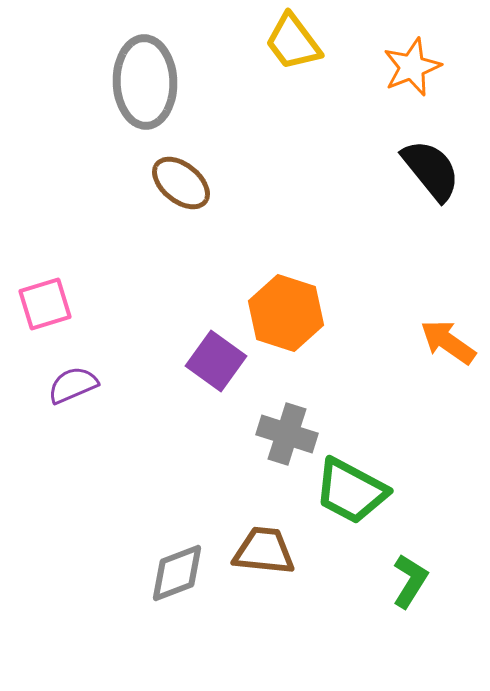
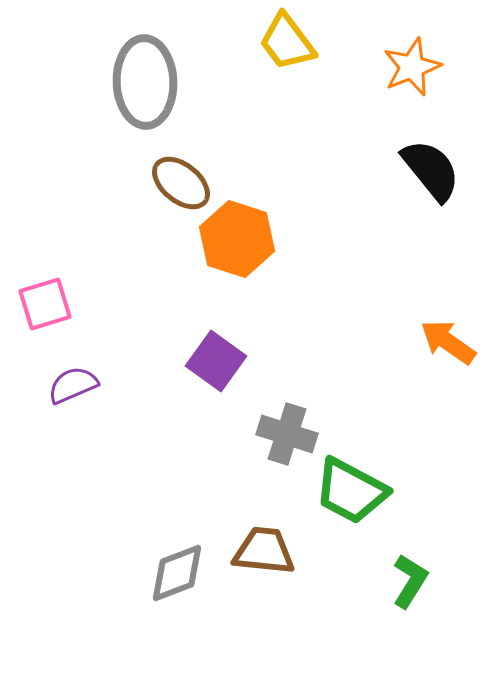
yellow trapezoid: moved 6 px left
orange hexagon: moved 49 px left, 74 px up
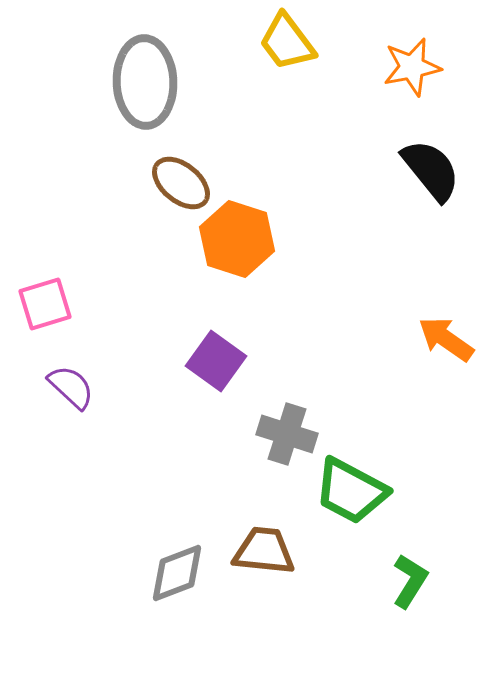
orange star: rotated 10 degrees clockwise
orange arrow: moved 2 px left, 3 px up
purple semicircle: moved 2 px left, 2 px down; rotated 66 degrees clockwise
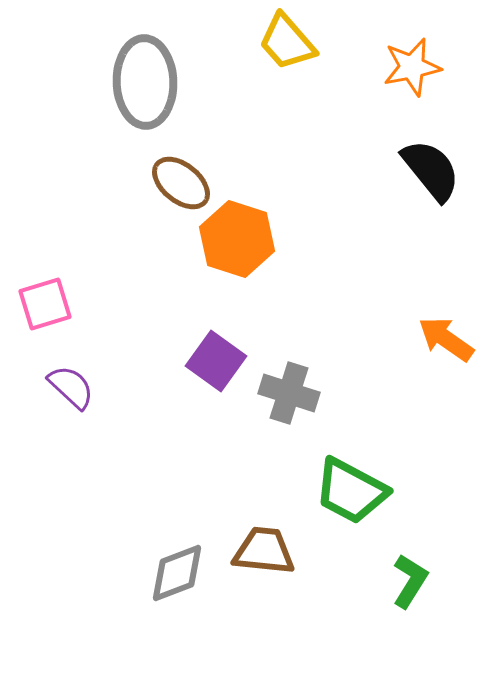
yellow trapezoid: rotated 4 degrees counterclockwise
gray cross: moved 2 px right, 41 px up
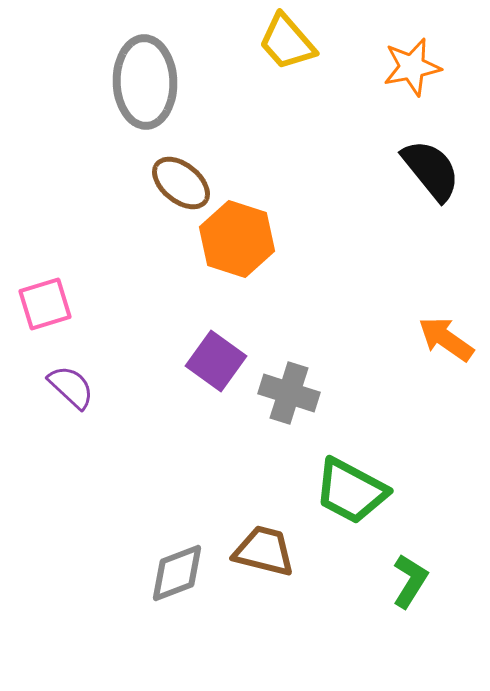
brown trapezoid: rotated 8 degrees clockwise
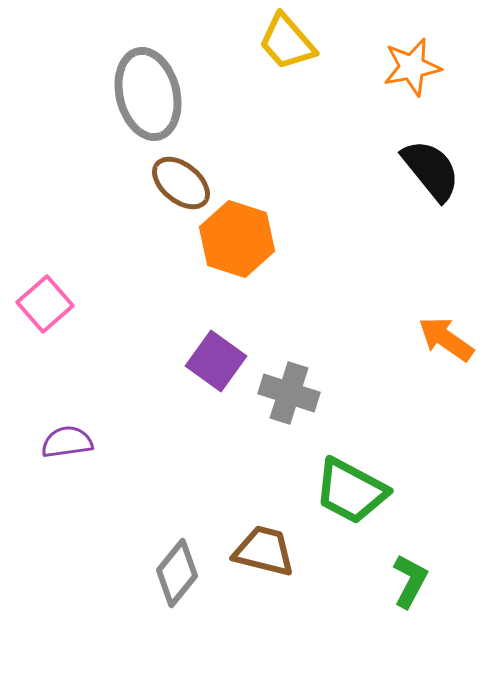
gray ellipse: moved 3 px right, 12 px down; rotated 12 degrees counterclockwise
pink square: rotated 24 degrees counterclockwise
purple semicircle: moved 4 px left, 55 px down; rotated 51 degrees counterclockwise
gray diamond: rotated 30 degrees counterclockwise
green L-shape: rotated 4 degrees counterclockwise
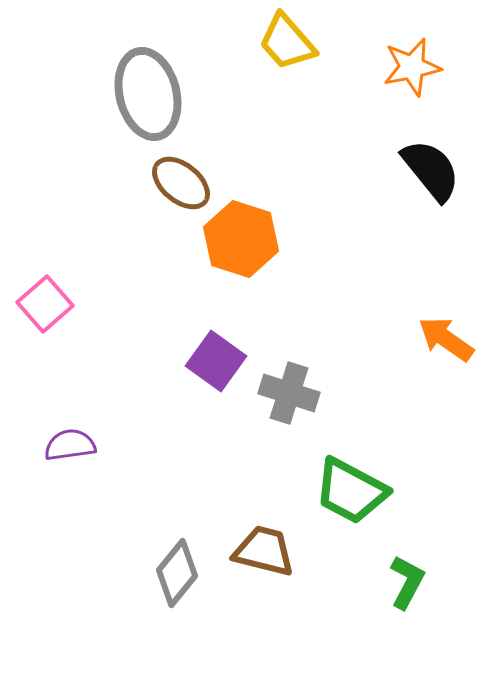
orange hexagon: moved 4 px right
purple semicircle: moved 3 px right, 3 px down
green L-shape: moved 3 px left, 1 px down
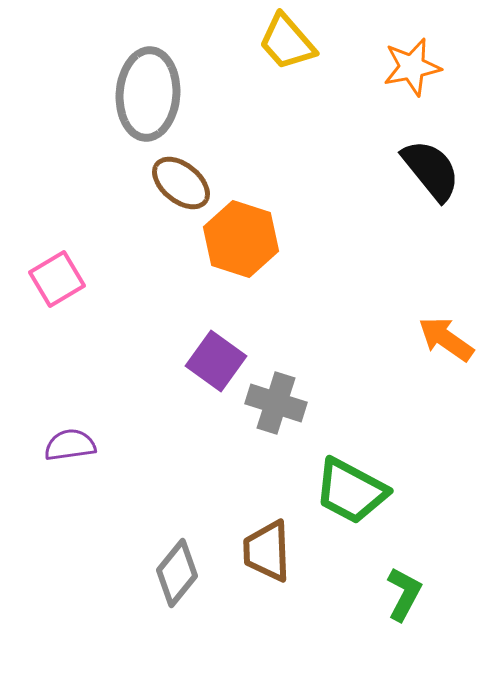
gray ellipse: rotated 18 degrees clockwise
pink square: moved 12 px right, 25 px up; rotated 10 degrees clockwise
gray cross: moved 13 px left, 10 px down
brown trapezoid: moved 3 px right; rotated 106 degrees counterclockwise
green L-shape: moved 3 px left, 12 px down
